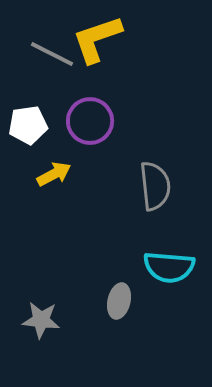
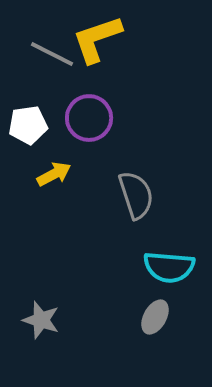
purple circle: moved 1 px left, 3 px up
gray semicircle: moved 19 px left, 9 px down; rotated 12 degrees counterclockwise
gray ellipse: moved 36 px right, 16 px down; rotated 16 degrees clockwise
gray star: rotated 12 degrees clockwise
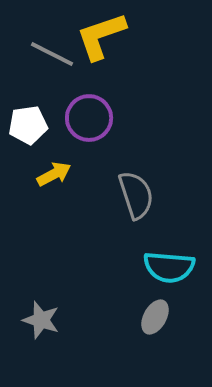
yellow L-shape: moved 4 px right, 3 px up
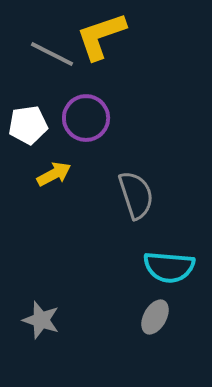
purple circle: moved 3 px left
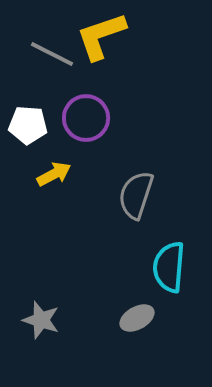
white pentagon: rotated 12 degrees clockwise
gray semicircle: rotated 144 degrees counterclockwise
cyan semicircle: rotated 90 degrees clockwise
gray ellipse: moved 18 px left, 1 px down; rotated 32 degrees clockwise
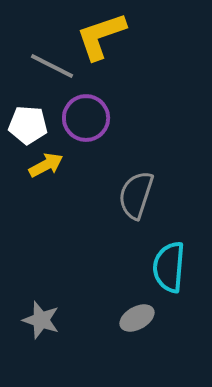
gray line: moved 12 px down
yellow arrow: moved 8 px left, 9 px up
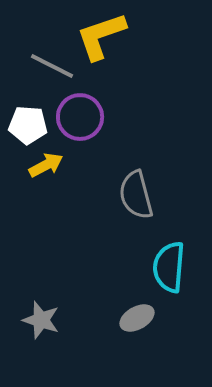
purple circle: moved 6 px left, 1 px up
gray semicircle: rotated 33 degrees counterclockwise
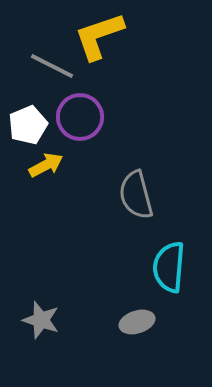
yellow L-shape: moved 2 px left
white pentagon: rotated 27 degrees counterclockwise
gray ellipse: moved 4 px down; rotated 12 degrees clockwise
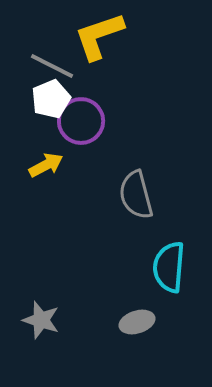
purple circle: moved 1 px right, 4 px down
white pentagon: moved 23 px right, 26 px up
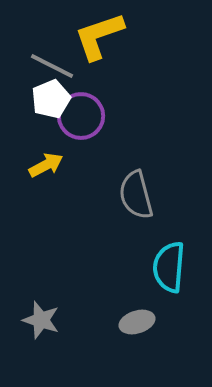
purple circle: moved 5 px up
